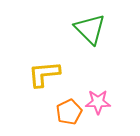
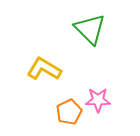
yellow L-shape: moved 5 px up; rotated 36 degrees clockwise
pink star: moved 2 px up
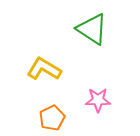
green triangle: moved 2 px right; rotated 12 degrees counterclockwise
orange pentagon: moved 17 px left, 6 px down
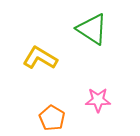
yellow L-shape: moved 4 px left, 11 px up
orange pentagon: rotated 15 degrees counterclockwise
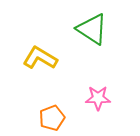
pink star: moved 2 px up
orange pentagon: rotated 20 degrees clockwise
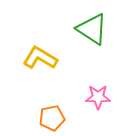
pink star: moved 1 px up
orange pentagon: rotated 10 degrees clockwise
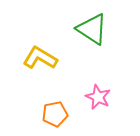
pink star: rotated 25 degrees clockwise
orange pentagon: moved 3 px right, 4 px up
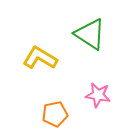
green triangle: moved 2 px left, 5 px down
pink star: moved 2 px up; rotated 15 degrees counterclockwise
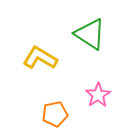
pink star: rotated 30 degrees clockwise
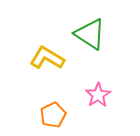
yellow L-shape: moved 7 px right
orange pentagon: moved 2 px left, 1 px down; rotated 15 degrees counterclockwise
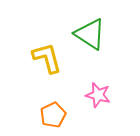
yellow L-shape: rotated 44 degrees clockwise
pink star: rotated 25 degrees counterclockwise
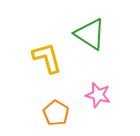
orange pentagon: moved 3 px right, 2 px up; rotated 15 degrees counterclockwise
